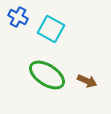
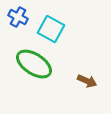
green ellipse: moved 13 px left, 11 px up
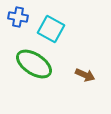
blue cross: rotated 18 degrees counterclockwise
brown arrow: moved 2 px left, 6 px up
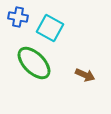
cyan square: moved 1 px left, 1 px up
green ellipse: moved 1 px up; rotated 12 degrees clockwise
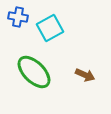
cyan square: rotated 32 degrees clockwise
green ellipse: moved 9 px down
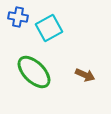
cyan square: moved 1 px left
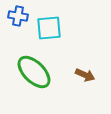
blue cross: moved 1 px up
cyan square: rotated 24 degrees clockwise
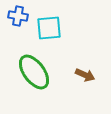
green ellipse: rotated 9 degrees clockwise
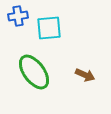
blue cross: rotated 18 degrees counterclockwise
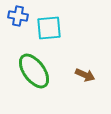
blue cross: rotated 18 degrees clockwise
green ellipse: moved 1 px up
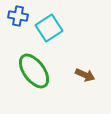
cyan square: rotated 28 degrees counterclockwise
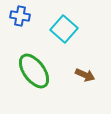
blue cross: moved 2 px right
cyan square: moved 15 px right, 1 px down; rotated 16 degrees counterclockwise
